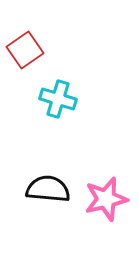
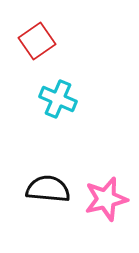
red square: moved 12 px right, 9 px up
cyan cross: rotated 6 degrees clockwise
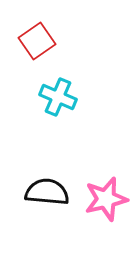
cyan cross: moved 2 px up
black semicircle: moved 1 px left, 3 px down
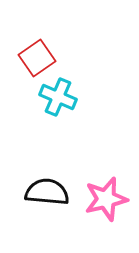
red square: moved 17 px down
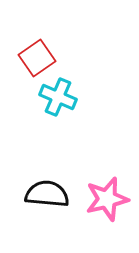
black semicircle: moved 2 px down
pink star: moved 1 px right
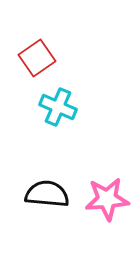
cyan cross: moved 10 px down
pink star: rotated 9 degrees clockwise
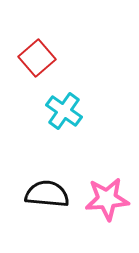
red square: rotated 6 degrees counterclockwise
cyan cross: moved 6 px right, 4 px down; rotated 12 degrees clockwise
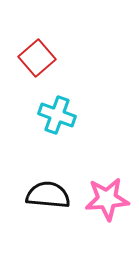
cyan cross: moved 7 px left, 4 px down; rotated 15 degrees counterclockwise
black semicircle: moved 1 px right, 1 px down
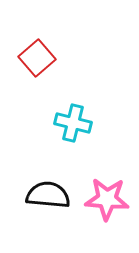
cyan cross: moved 16 px right, 8 px down; rotated 6 degrees counterclockwise
pink star: rotated 9 degrees clockwise
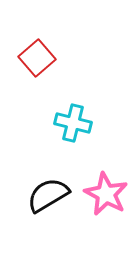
black semicircle: rotated 36 degrees counterclockwise
pink star: moved 1 px left, 5 px up; rotated 24 degrees clockwise
